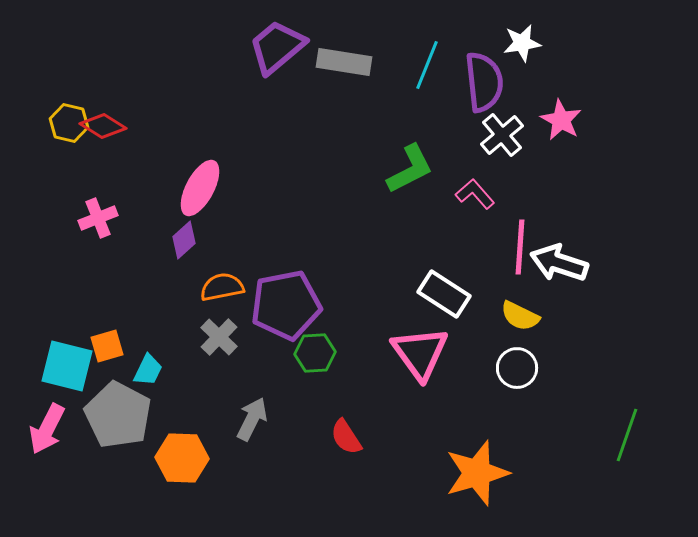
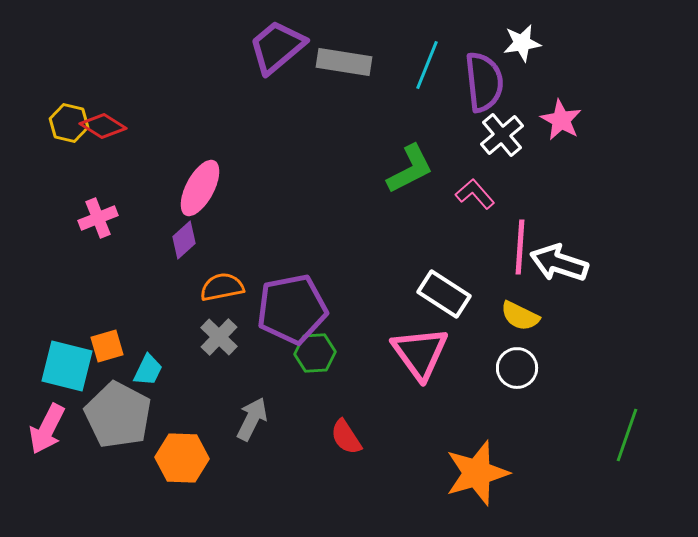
purple pentagon: moved 6 px right, 4 px down
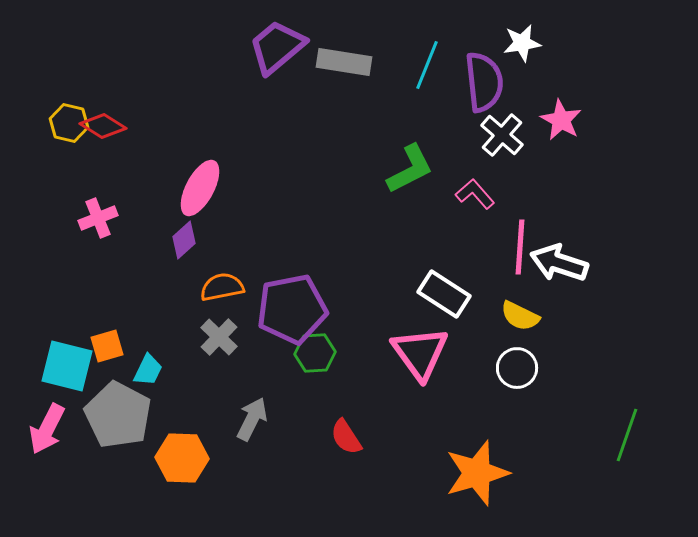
white cross: rotated 9 degrees counterclockwise
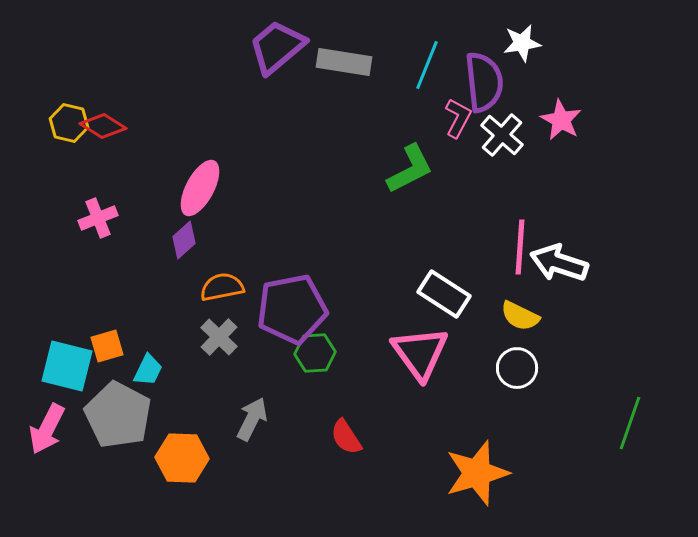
pink L-shape: moved 17 px left, 76 px up; rotated 69 degrees clockwise
green line: moved 3 px right, 12 px up
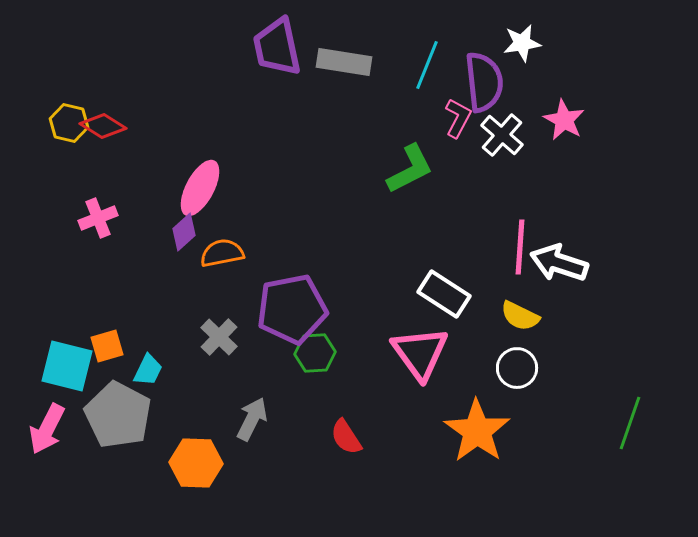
purple trapezoid: rotated 62 degrees counterclockwise
pink star: moved 3 px right
purple diamond: moved 8 px up
orange semicircle: moved 34 px up
orange hexagon: moved 14 px right, 5 px down
orange star: moved 42 px up; rotated 20 degrees counterclockwise
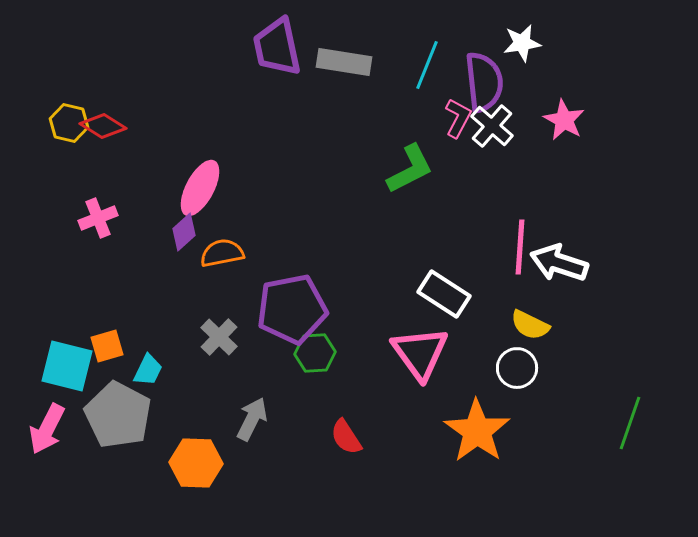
white cross: moved 10 px left, 9 px up
yellow semicircle: moved 10 px right, 9 px down
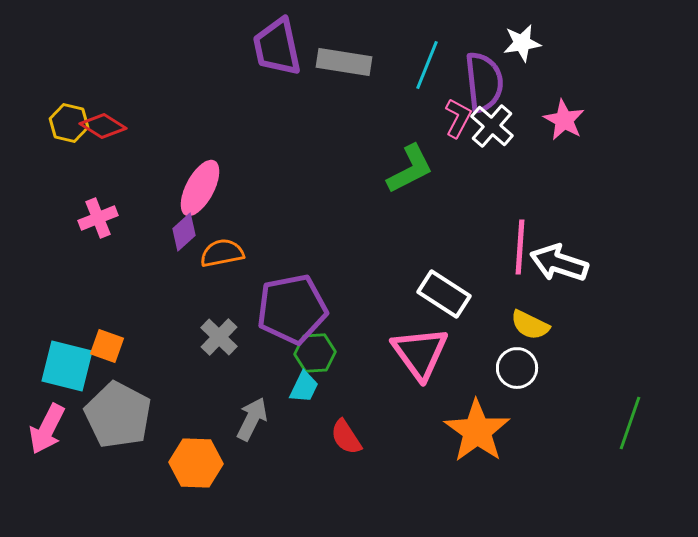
orange square: rotated 36 degrees clockwise
cyan trapezoid: moved 156 px right, 17 px down
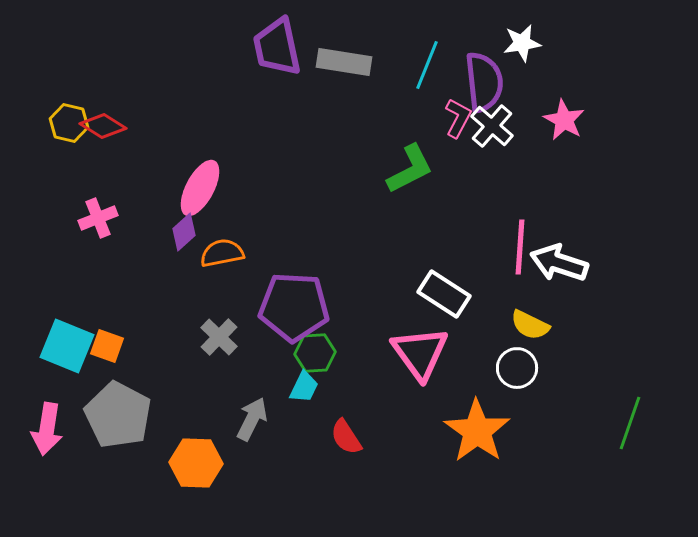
purple pentagon: moved 2 px right, 2 px up; rotated 14 degrees clockwise
cyan square: moved 20 px up; rotated 8 degrees clockwise
pink arrow: rotated 18 degrees counterclockwise
